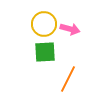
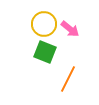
pink arrow: rotated 24 degrees clockwise
green square: rotated 25 degrees clockwise
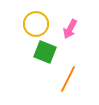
yellow circle: moved 8 px left
pink arrow: rotated 78 degrees clockwise
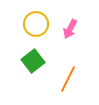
green square: moved 12 px left, 9 px down; rotated 30 degrees clockwise
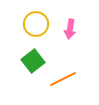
pink arrow: rotated 18 degrees counterclockwise
orange line: moved 5 px left; rotated 36 degrees clockwise
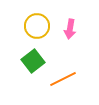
yellow circle: moved 1 px right, 2 px down
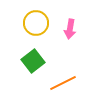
yellow circle: moved 1 px left, 3 px up
orange line: moved 4 px down
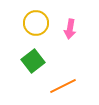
orange line: moved 3 px down
